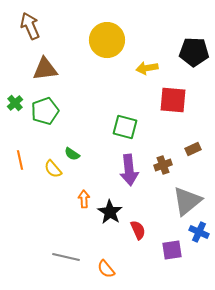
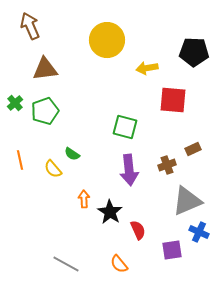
brown cross: moved 4 px right
gray triangle: rotated 16 degrees clockwise
gray line: moved 7 px down; rotated 16 degrees clockwise
orange semicircle: moved 13 px right, 5 px up
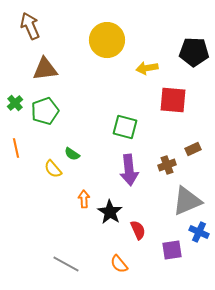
orange line: moved 4 px left, 12 px up
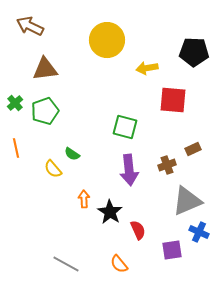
brown arrow: rotated 40 degrees counterclockwise
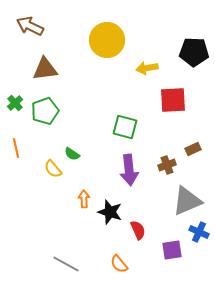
red square: rotated 8 degrees counterclockwise
black star: rotated 15 degrees counterclockwise
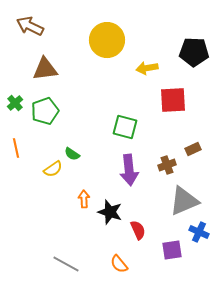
yellow semicircle: rotated 84 degrees counterclockwise
gray triangle: moved 3 px left
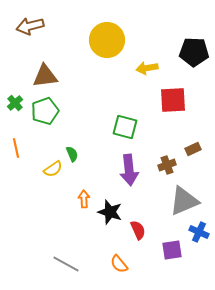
brown arrow: rotated 40 degrees counterclockwise
brown triangle: moved 7 px down
green semicircle: rotated 147 degrees counterclockwise
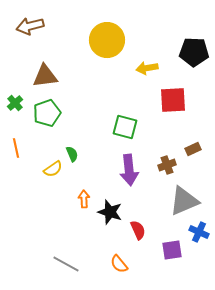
green pentagon: moved 2 px right, 2 px down
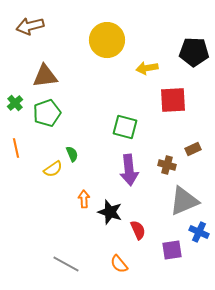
brown cross: rotated 36 degrees clockwise
